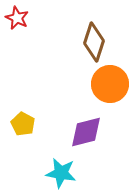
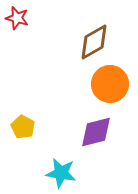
red star: rotated 10 degrees counterclockwise
brown diamond: rotated 42 degrees clockwise
yellow pentagon: moved 3 px down
purple diamond: moved 10 px right
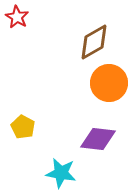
red star: moved 1 px up; rotated 15 degrees clockwise
orange circle: moved 1 px left, 1 px up
purple diamond: moved 2 px right, 7 px down; rotated 21 degrees clockwise
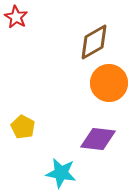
red star: moved 1 px left
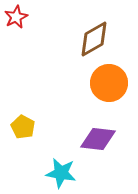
red star: rotated 15 degrees clockwise
brown diamond: moved 3 px up
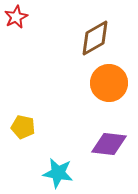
brown diamond: moved 1 px right, 1 px up
yellow pentagon: rotated 15 degrees counterclockwise
purple diamond: moved 11 px right, 5 px down
cyan star: moved 3 px left
